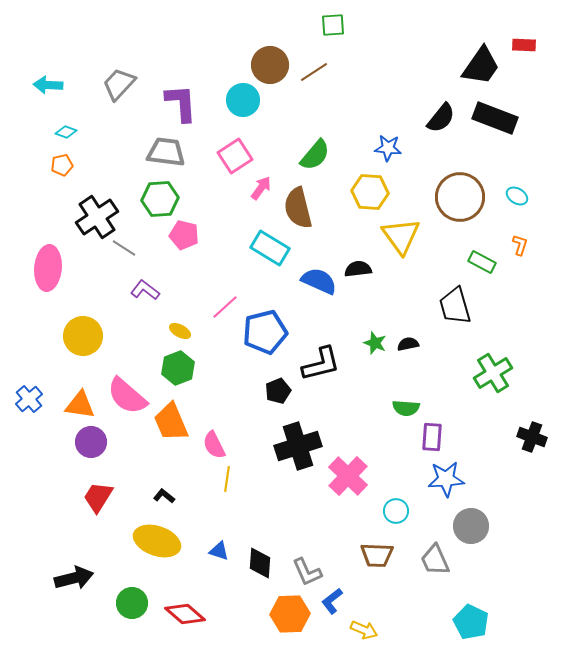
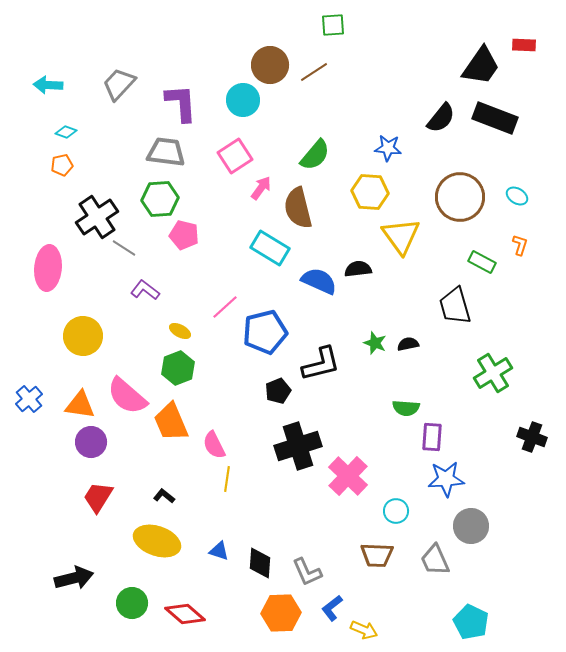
blue L-shape at (332, 601): moved 7 px down
orange hexagon at (290, 614): moved 9 px left, 1 px up
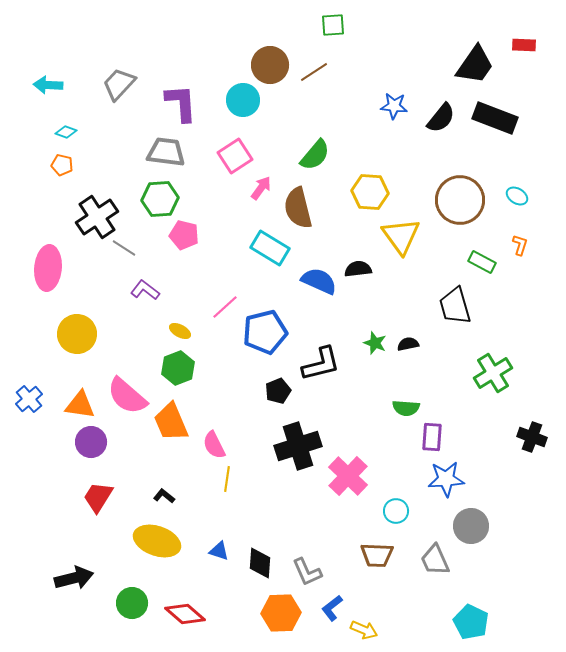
black trapezoid at (481, 66): moved 6 px left, 1 px up
blue star at (388, 148): moved 6 px right, 42 px up
orange pentagon at (62, 165): rotated 25 degrees clockwise
brown circle at (460, 197): moved 3 px down
yellow circle at (83, 336): moved 6 px left, 2 px up
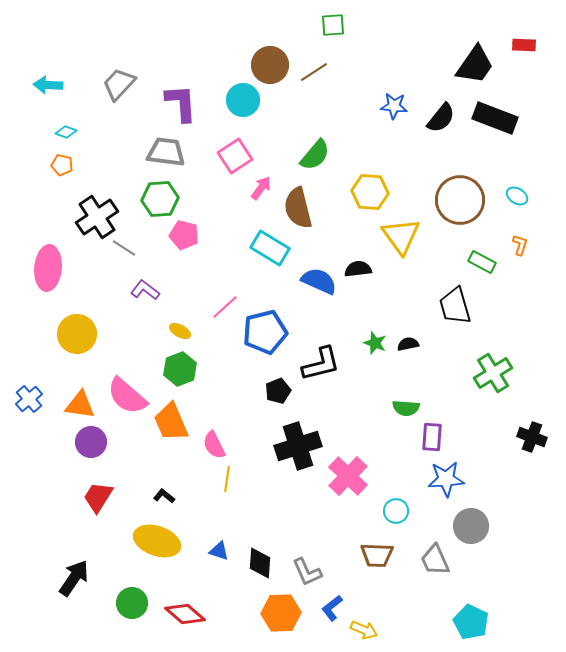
green hexagon at (178, 368): moved 2 px right, 1 px down
black arrow at (74, 578): rotated 42 degrees counterclockwise
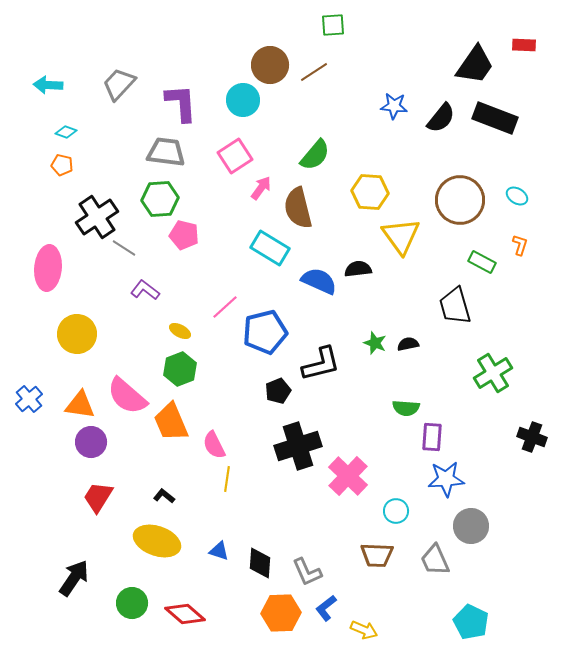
blue L-shape at (332, 608): moved 6 px left
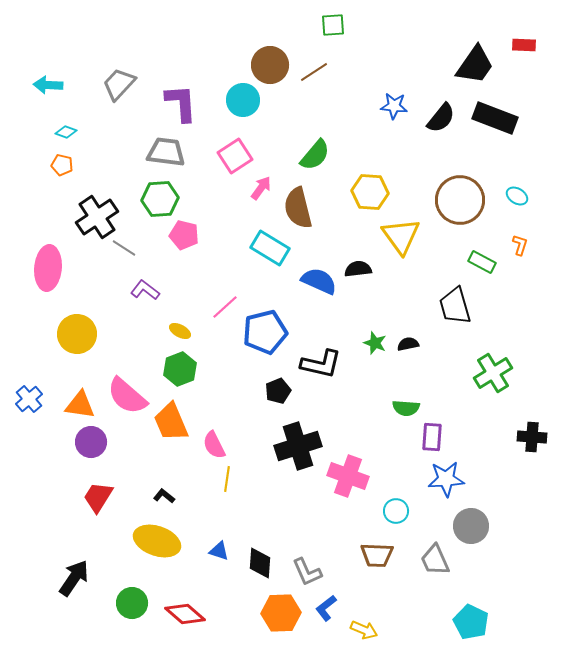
black L-shape at (321, 364): rotated 27 degrees clockwise
black cross at (532, 437): rotated 16 degrees counterclockwise
pink cross at (348, 476): rotated 24 degrees counterclockwise
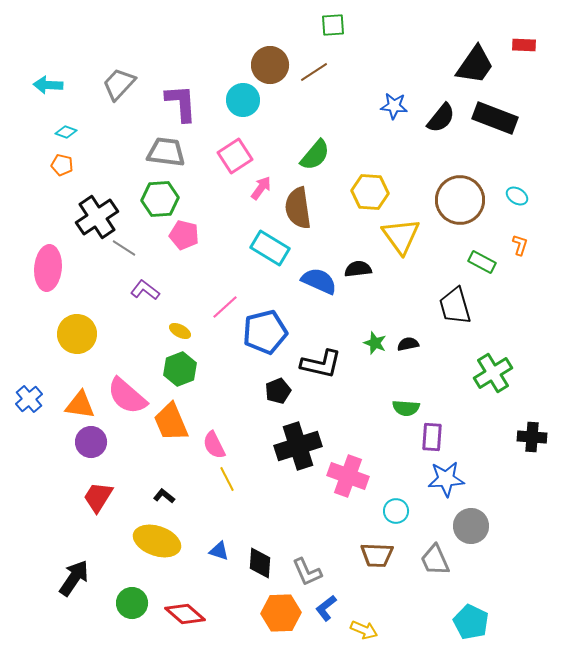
brown semicircle at (298, 208): rotated 6 degrees clockwise
yellow line at (227, 479): rotated 35 degrees counterclockwise
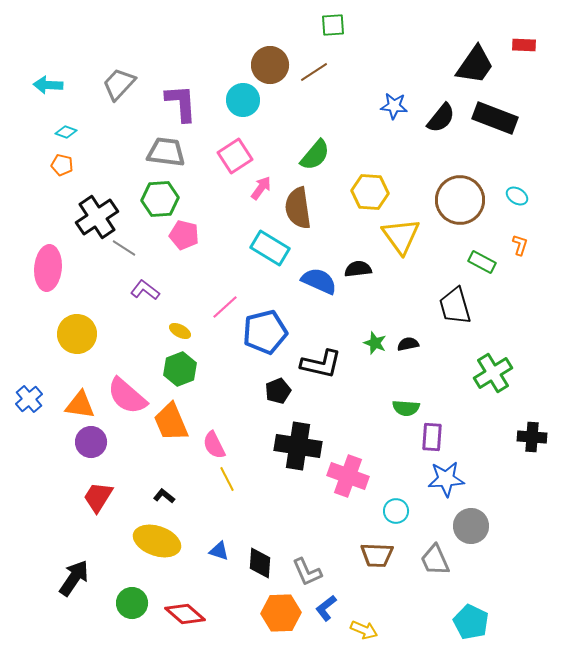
black cross at (298, 446): rotated 27 degrees clockwise
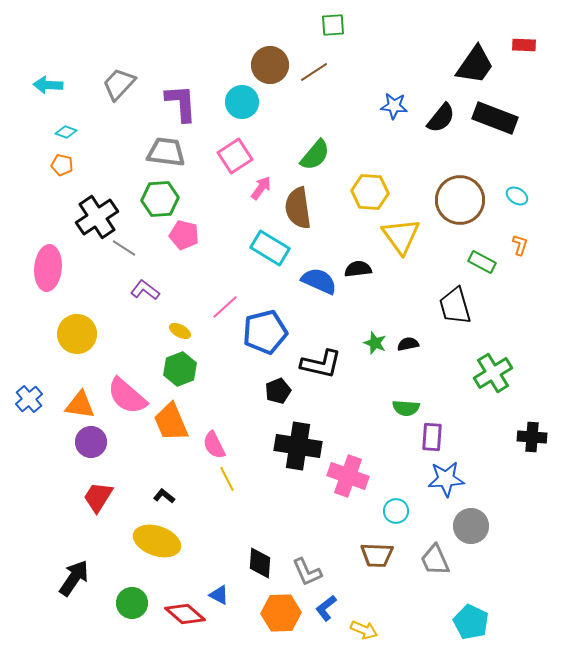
cyan circle at (243, 100): moved 1 px left, 2 px down
blue triangle at (219, 551): moved 44 px down; rotated 10 degrees clockwise
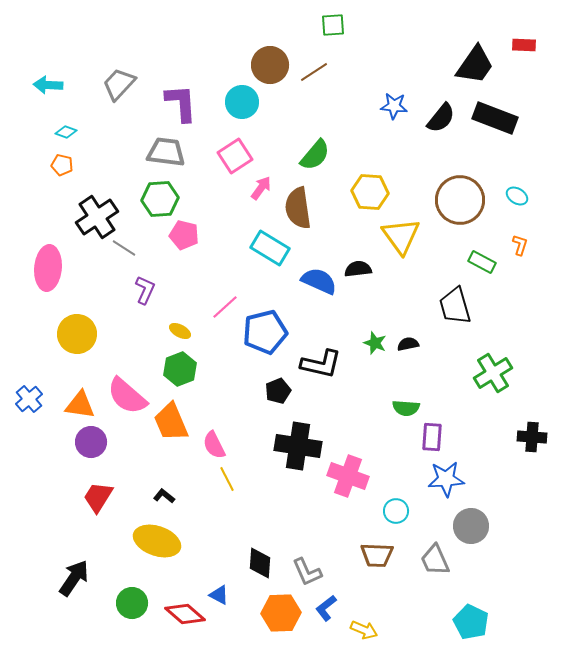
purple L-shape at (145, 290): rotated 76 degrees clockwise
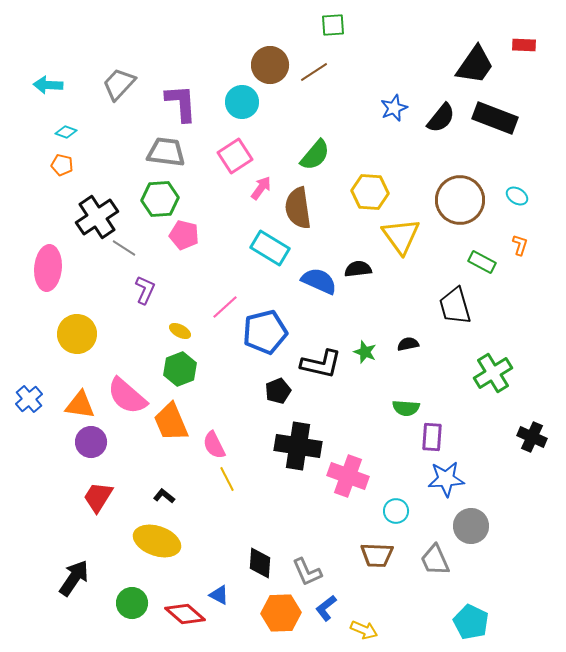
blue star at (394, 106): moved 2 px down; rotated 28 degrees counterclockwise
green star at (375, 343): moved 10 px left, 9 px down
black cross at (532, 437): rotated 20 degrees clockwise
